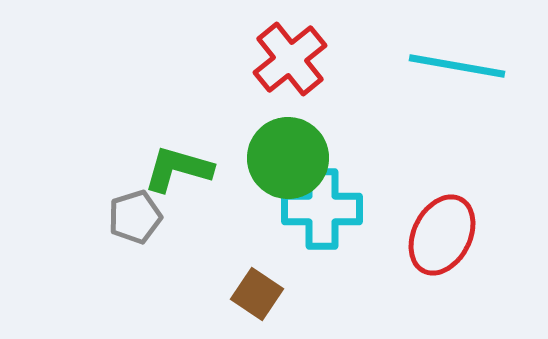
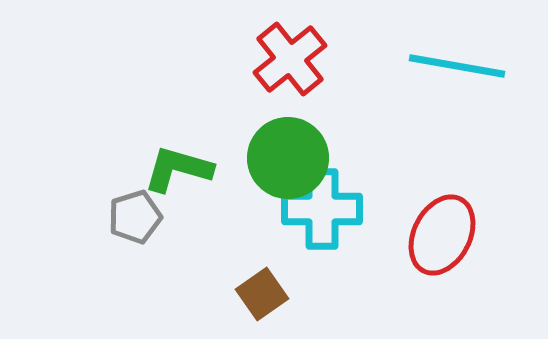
brown square: moved 5 px right; rotated 21 degrees clockwise
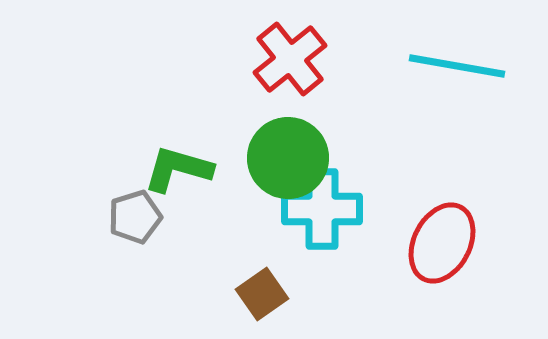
red ellipse: moved 8 px down
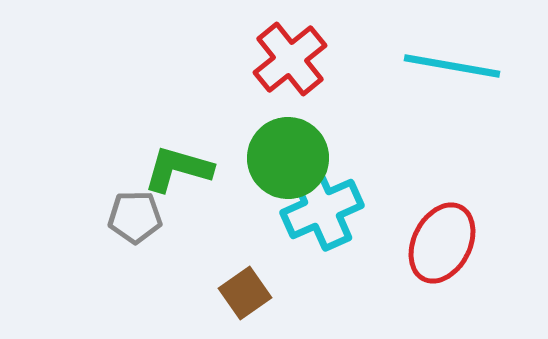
cyan line: moved 5 px left
cyan cross: rotated 24 degrees counterclockwise
gray pentagon: rotated 16 degrees clockwise
brown square: moved 17 px left, 1 px up
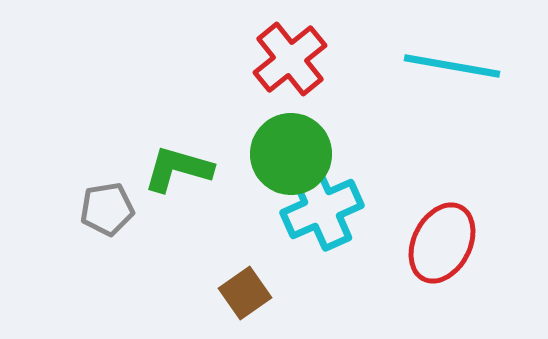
green circle: moved 3 px right, 4 px up
gray pentagon: moved 28 px left, 8 px up; rotated 8 degrees counterclockwise
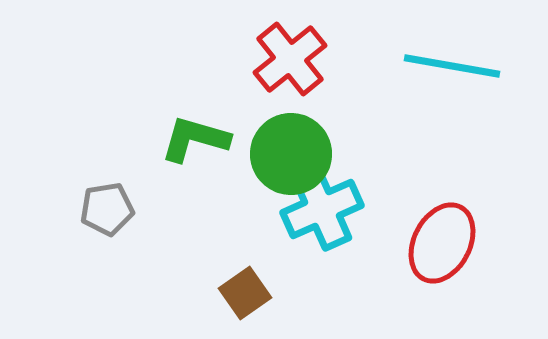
green L-shape: moved 17 px right, 30 px up
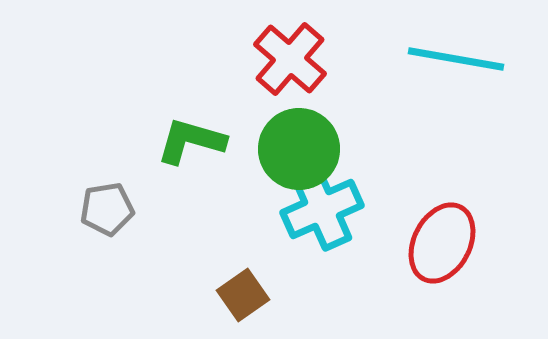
red cross: rotated 10 degrees counterclockwise
cyan line: moved 4 px right, 7 px up
green L-shape: moved 4 px left, 2 px down
green circle: moved 8 px right, 5 px up
brown square: moved 2 px left, 2 px down
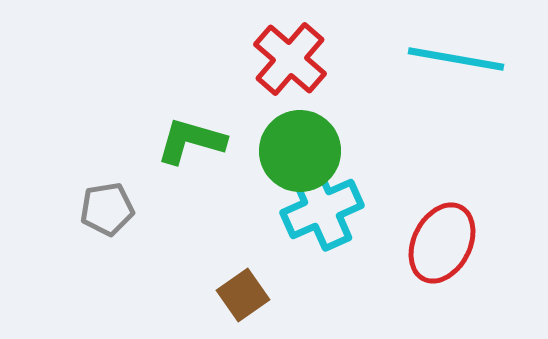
green circle: moved 1 px right, 2 px down
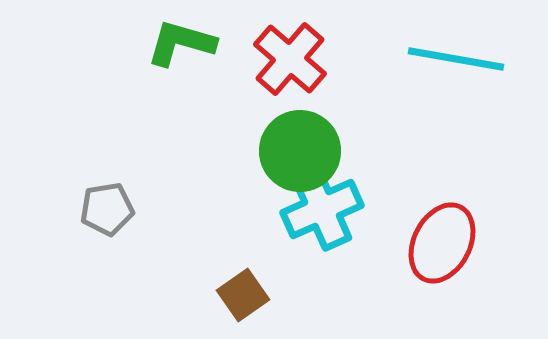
green L-shape: moved 10 px left, 98 px up
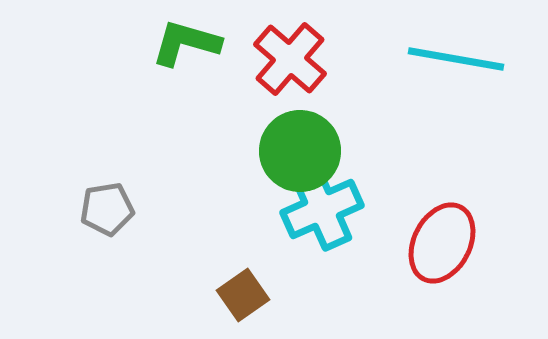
green L-shape: moved 5 px right
